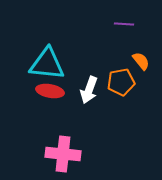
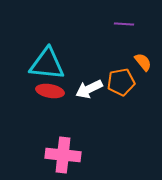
orange semicircle: moved 2 px right, 1 px down
white arrow: moved 1 px up; rotated 44 degrees clockwise
pink cross: moved 1 px down
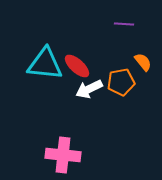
cyan triangle: moved 2 px left
red ellipse: moved 27 px right, 25 px up; rotated 32 degrees clockwise
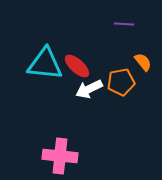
pink cross: moved 3 px left, 1 px down
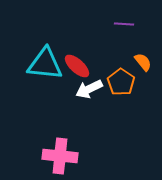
orange pentagon: rotated 28 degrees counterclockwise
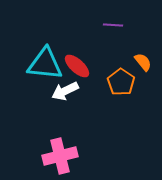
purple line: moved 11 px left, 1 px down
white arrow: moved 24 px left, 2 px down
pink cross: rotated 20 degrees counterclockwise
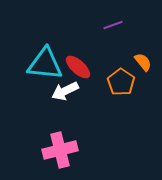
purple line: rotated 24 degrees counterclockwise
red ellipse: moved 1 px right, 1 px down
pink cross: moved 6 px up
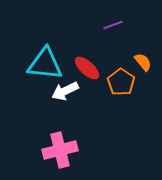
red ellipse: moved 9 px right, 1 px down
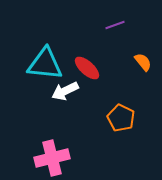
purple line: moved 2 px right
orange pentagon: moved 36 px down; rotated 8 degrees counterclockwise
pink cross: moved 8 px left, 8 px down
